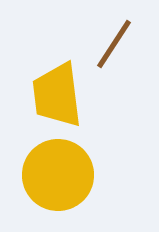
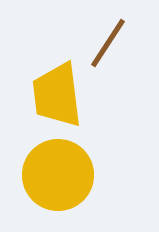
brown line: moved 6 px left, 1 px up
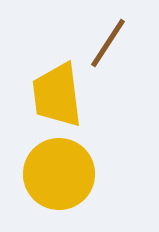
yellow circle: moved 1 px right, 1 px up
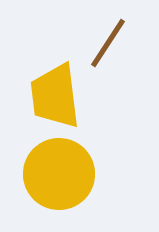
yellow trapezoid: moved 2 px left, 1 px down
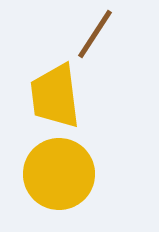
brown line: moved 13 px left, 9 px up
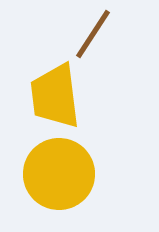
brown line: moved 2 px left
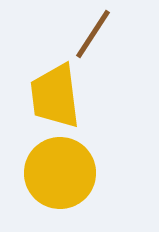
yellow circle: moved 1 px right, 1 px up
